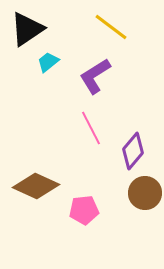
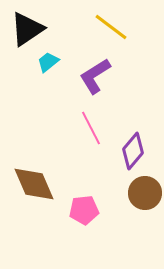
brown diamond: moved 2 px left, 2 px up; rotated 42 degrees clockwise
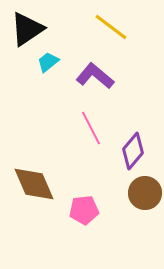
purple L-shape: rotated 72 degrees clockwise
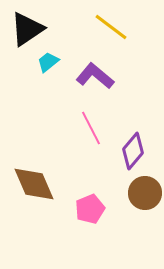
pink pentagon: moved 6 px right, 1 px up; rotated 16 degrees counterclockwise
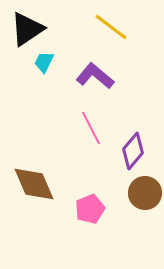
cyan trapezoid: moved 4 px left; rotated 25 degrees counterclockwise
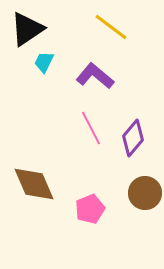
purple diamond: moved 13 px up
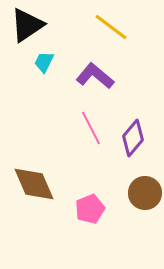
black triangle: moved 4 px up
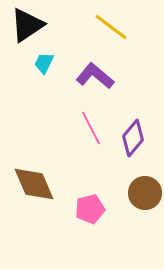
cyan trapezoid: moved 1 px down
pink pentagon: rotated 8 degrees clockwise
